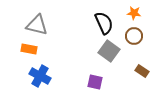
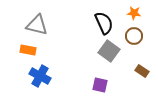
orange rectangle: moved 1 px left, 1 px down
purple square: moved 5 px right, 3 px down
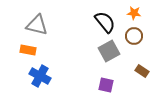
black semicircle: moved 1 px right, 1 px up; rotated 15 degrees counterclockwise
gray square: rotated 25 degrees clockwise
purple square: moved 6 px right
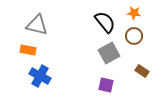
gray square: moved 2 px down
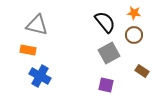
brown circle: moved 1 px up
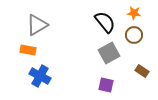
gray triangle: rotated 45 degrees counterclockwise
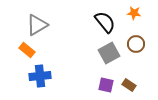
brown circle: moved 2 px right, 9 px down
orange rectangle: moved 1 px left; rotated 28 degrees clockwise
brown rectangle: moved 13 px left, 14 px down
blue cross: rotated 35 degrees counterclockwise
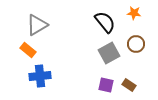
orange rectangle: moved 1 px right
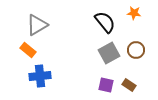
brown circle: moved 6 px down
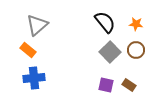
orange star: moved 2 px right, 11 px down
gray triangle: rotated 10 degrees counterclockwise
gray square: moved 1 px right, 1 px up; rotated 15 degrees counterclockwise
blue cross: moved 6 px left, 2 px down
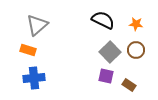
black semicircle: moved 2 px left, 2 px up; rotated 25 degrees counterclockwise
orange rectangle: rotated 21 degrees counterclockwise
purple square: moved 9 px up
